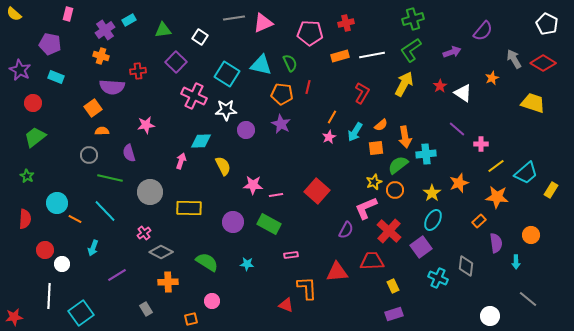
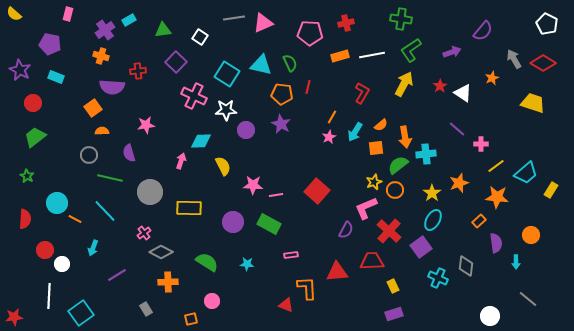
green cross at (413, 19): moved 12 px left; rotated 25 degrees clockwise
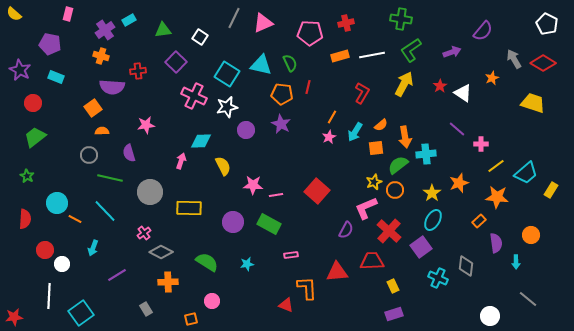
gray line at (234, 18): rotated 55 degrees counterclockwise
white star at (226, 110): moved 1 px right, 3 px up; rotated 10 degrees counterclockwise
cyan star at (247, 264): rotated 16 degrees counterclockwise
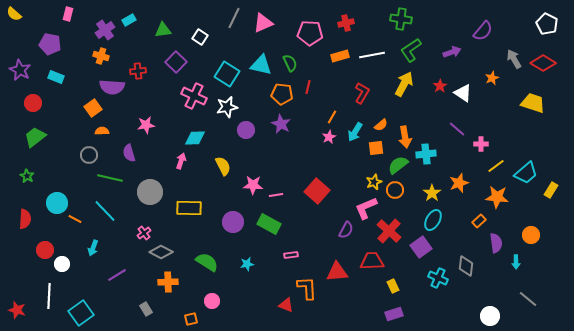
cyan diamond at (201, 141): moved 6 px left, 3 px up
red star at (14, 317): moved 3 px right, 7 px up; rotated 24 degrees clockwise
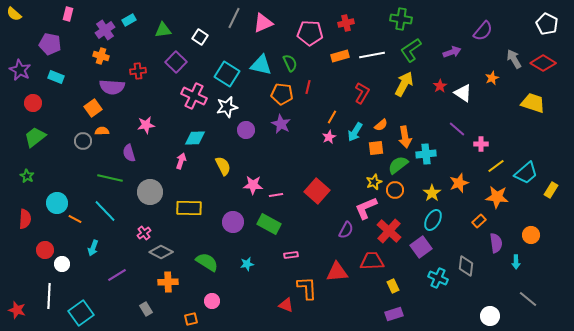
gray circle at (89, 155): moved 6 px left, 14 px up
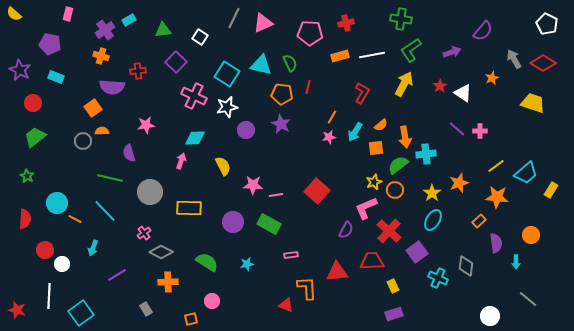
pink star at (329, 137): rotated 16 degrees clockwise
pink cross at (481, 144): moved 1 px left, 13 px up
purple square at (421, 247): moved 4 px left, 5 px down
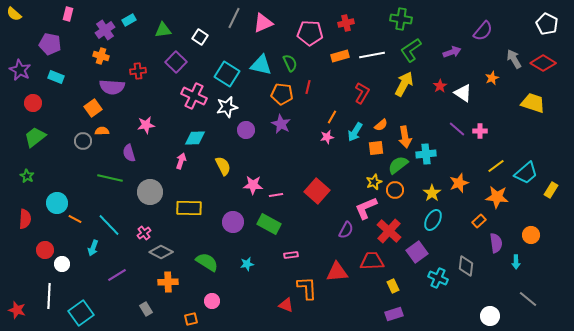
pink star at (329, 137): moved 2 px left
cyan line at (105, 211): moved 4 px right, 14 px down
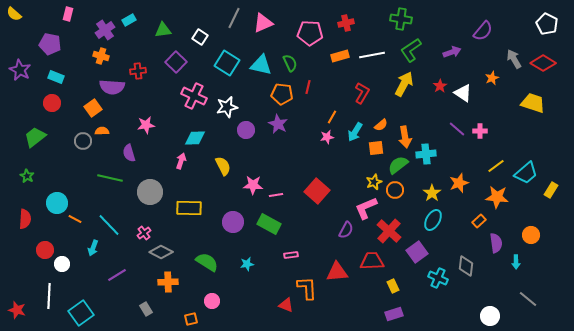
cyan square at (227, 74): moved 11 px up
red circle at (33, 103): moved 19 px right
purple star at (281, 124): moved 3 px left
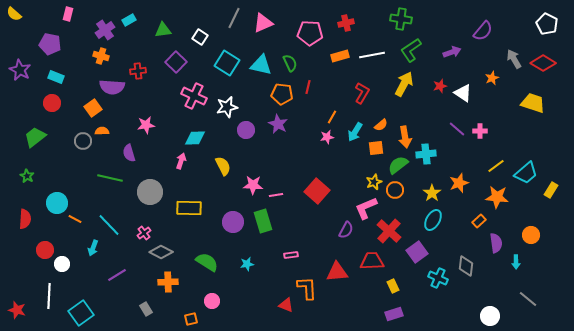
red star at (440, 86): rotated 16 degrees clockwise
green rectangle at (269, 224): moved 6 px left, 3 px up; rotated 45 degrees clockwise
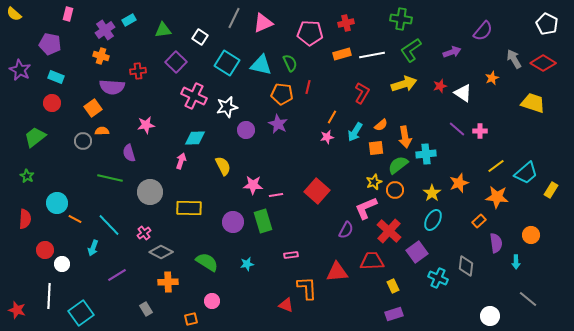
orange rectangle at (340, 56): moved 2 px right, 2 px up
yellow arrow at (404, 84): rotated 45 degrees clockwise
